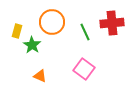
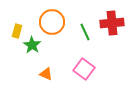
orange triangle: moved 6 px right, 2 px up
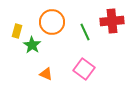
red cross: moved 2 px up
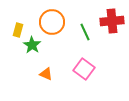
yellow rectangle: moved 1 px right, 1 px up
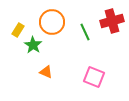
red cross: rotated 10 degrees counterclockwise
yellow rectangle: rotated 16 degrees clockwise
green star: moved 1 px right
pink square: moved 10 px right, 8 px down; rotated 15 degrees counterclockwise
orange triangle: moved 2 px up
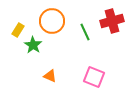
orange circle: moved 1 px up
orange triangle: moved 4 px right, 4 px down
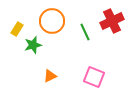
red cross: rotated 10 degrees counterclockwise
yellow rectangle: moved 1 px left, 1 px up
green star: rotated 24 degrees clockwise
orange triangle: rotated 48 degrees counterclockwise
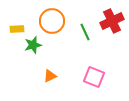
yellow rectangle: rotated 56 degrees clockwise
